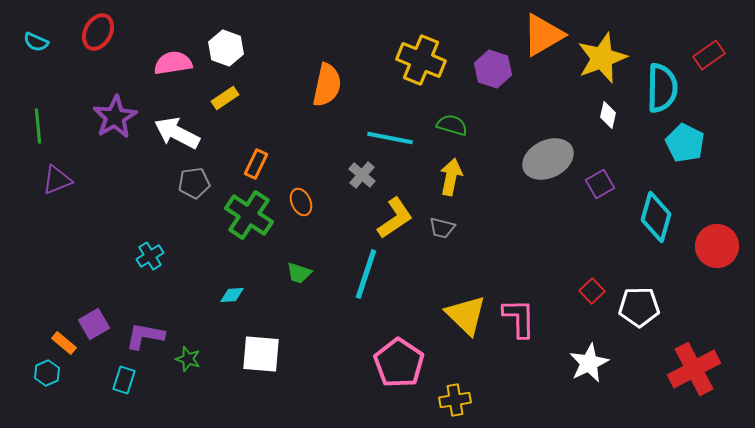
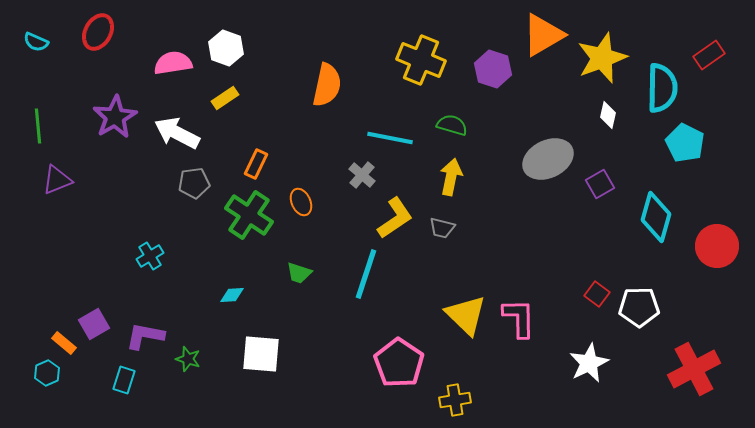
red square at (592, 291): moved 5 px right, 3 px down; rotated 10 degrees counterclockwise
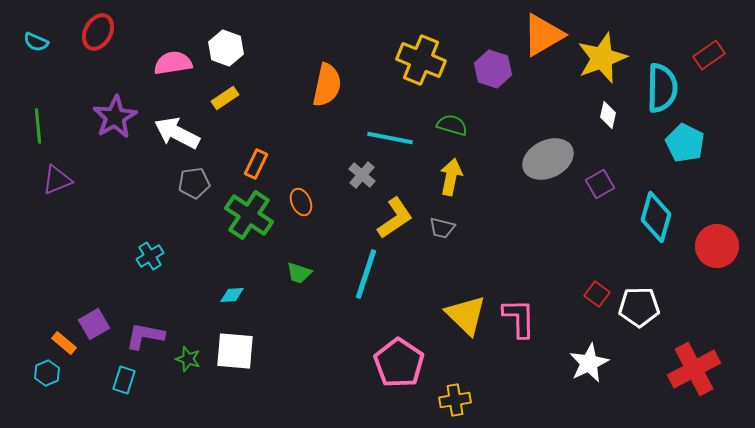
white square at (261, 354): moved 26 px left, 3 px up
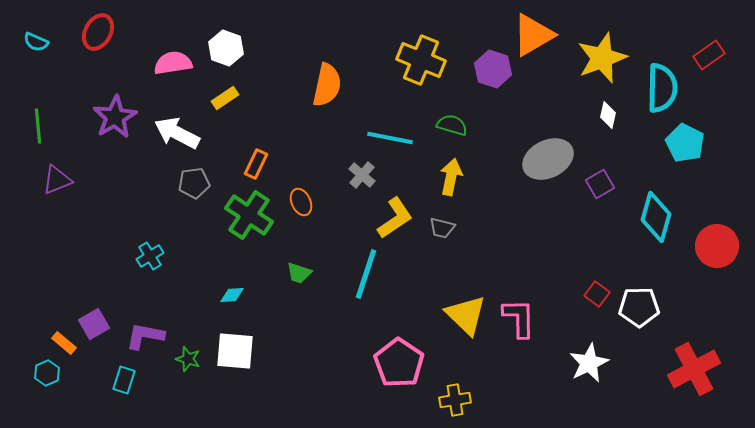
orange triangle at (543, 35): moved 10 px left
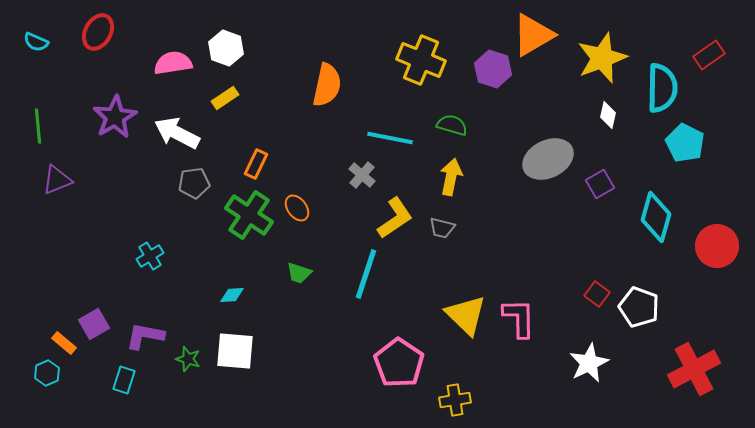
orange ellipse at (301, 202): moved 4 px left, 6 px down; rotated 12 degrees counterclockwise
white pentagon at (639, 307): rotated 21 degrees clockwise
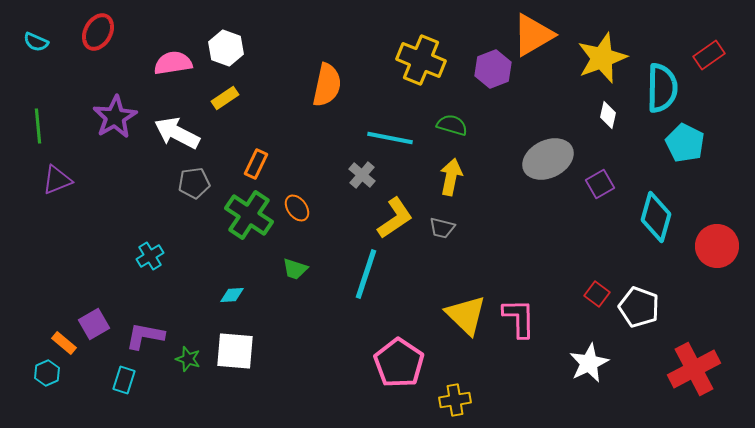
purple hexagon at (493, 69): rotated 21 degrees clockwise
green trapezoid at (299, 273): moved 4 px left, 4 px up
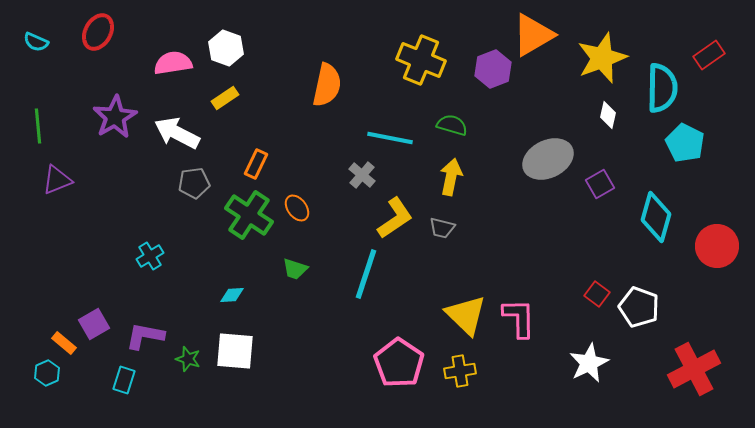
yellow cross at (455, 400): moved 5 px right, 29 px up
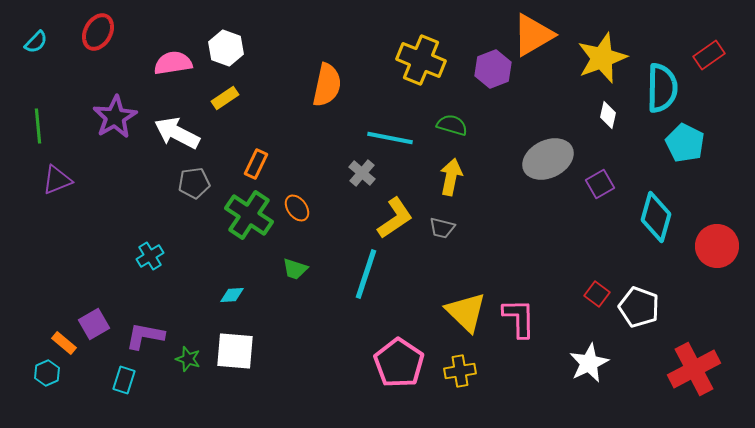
cyan semicircle at (36, 42): rotated 70 degrees counterclockwise
gray cross at (362, 175): moved 2 px up
yellow triangle at (466, 315): moved 3 px up
